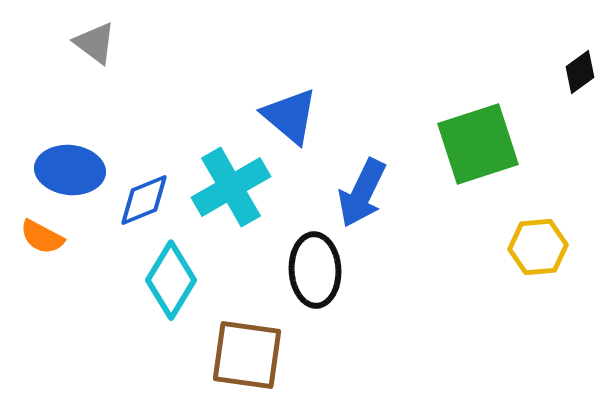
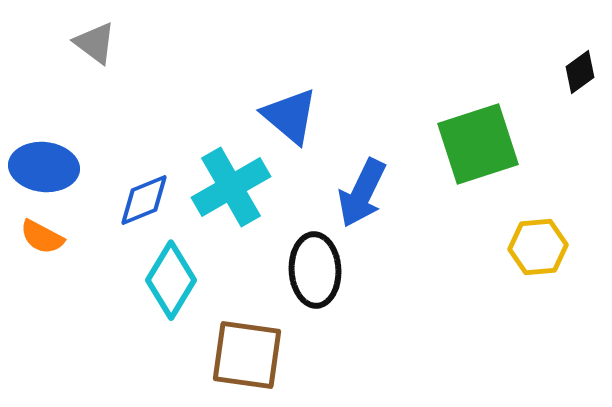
blue ellipse: moved 26 px left, 3 px up
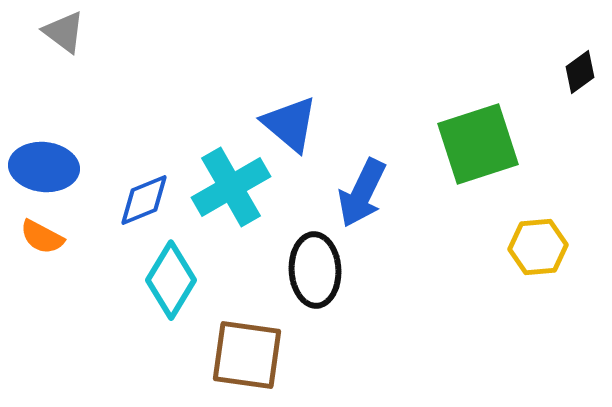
gray triangle: moved 31 px left, 11 px up
blue triangle: moved 8 px down
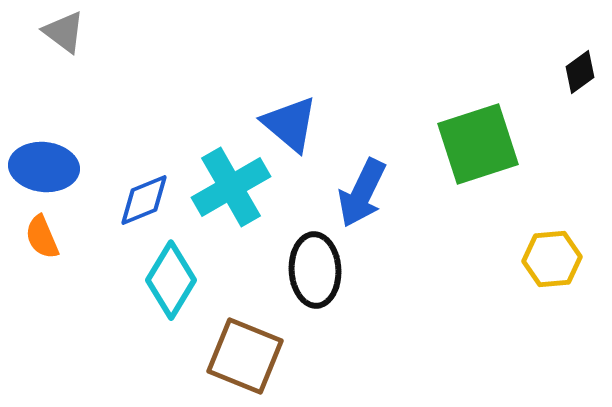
orange semicircle: rotated 39 degrees clockwise
yellow hexagon: moved 14 px right, 12 px down
brown square: moved 2 px left, 1 px down; rotated 14 degrees clockwise
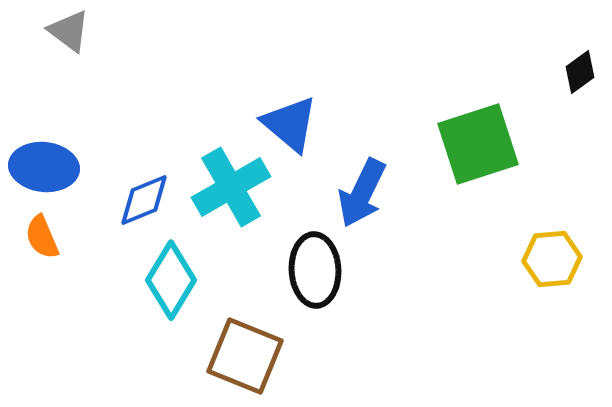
gray triangle: moved 5 px right, 1 px up
